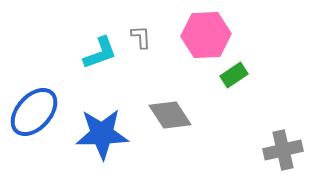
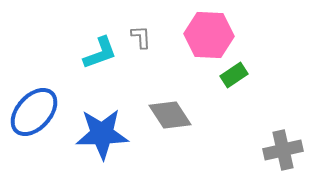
pink hexagon: moved 3 px right; rotated 6 degrees clockwise
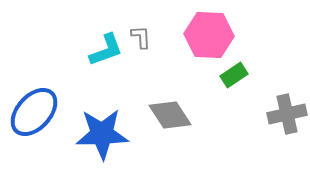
cyan L-shape: moved 6 px right, 3 px up
gray cross: moved 4 px right, 36 px up
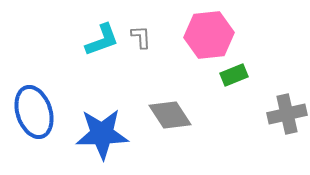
pink hexagon: rotated 9 degrees counterclockwise
cyan L-shape: moved 4 px left, 10 px up
green rectangle: rotated 12 degrees clockwise
blue ellipse: rotated 60 degrees counterclockwise
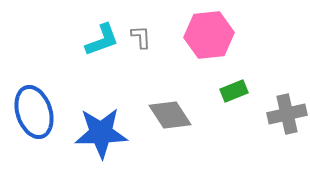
green rectangle: moved 16 px down
blue star: moved 1 px left, 1 px up
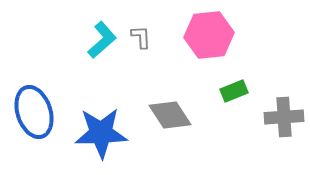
cyan L-shape: rotated 21 degrees counterclockwise
gray cross: moved 3 px left, 3 px down; rotated 9 degrees clockwise
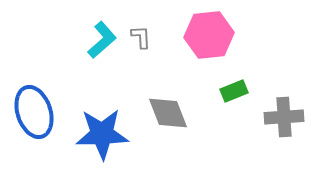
gray diamond: moved 2 px left, 2 px up; rotated 12 degrees clockwise
blue star: moved 1 px right, 1 px down
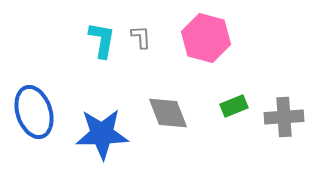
pink hexagon: moved 3 px left, 3 px down; rotated 21 degrees clockwise
cyan L-shape: rotated 39 degrees counterclockwise
green rectangle: moved 15 px down
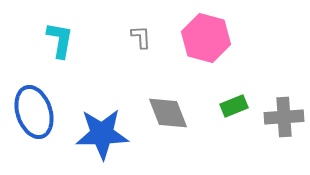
cyan L-shape: moved 42 px left
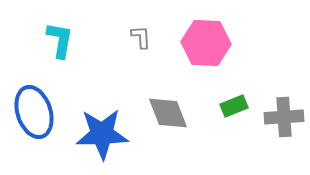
pink hexagon: moved 5 px down; rotated 12 degrees counterclockwise
